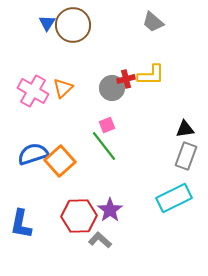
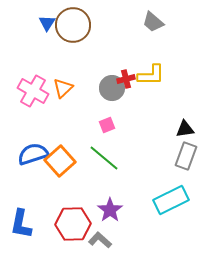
green line: moved 12 px down; rotated 12 degrees counterclockwise
cyan rectangle: moved 3 px left, 2 px down
red hexagon: moved 6 px left, 8 px down
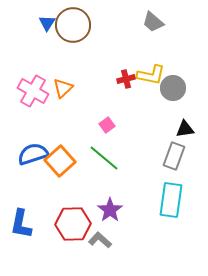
yellow L-shape: rotated 12 degrees clockwise
gray circle: moved 61 px right
pink square: rotated 14 degrees counterclockwise
gray rectangle: moved 12 px left
cyan rectangle: rotated 56 degrees counterclockwise
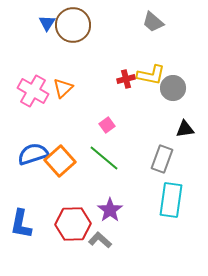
gray rectangle: moved 12 px left, 3 px down
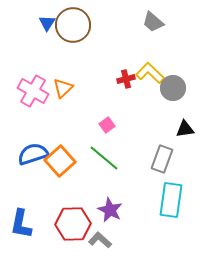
yellow L-shape: moved 1 px left, 2 px up; rotated 148 degrees counterclockwise
purple star: rotated 10 degrees counterclockwise
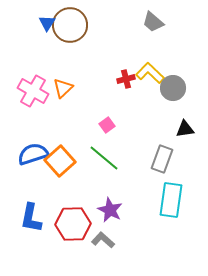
brown circle: moved 3 px left
blue L-shape: moved 10 px right, 6 px up
gray L-shape: moved 3 px right
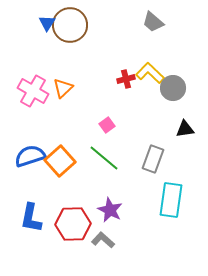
blue semicircle: moved 3 px left, 2 px down
gray rectangle: moved 9 px left
